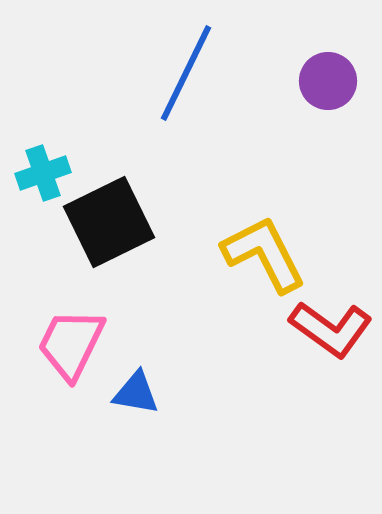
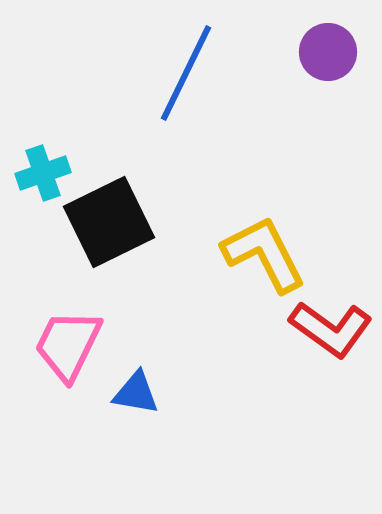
purple circle: moved 29 px up
pink trapezoid: moved 3 px left, 1 px down
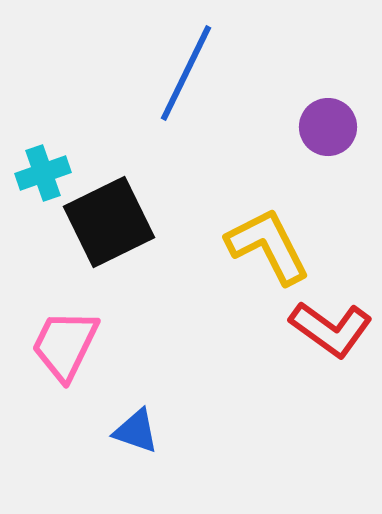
purple circle: moved 75 px down
yellow L-shape: moved 4 px right, 8 px up
pink trapezoid: moved 3 px left
blue triangle: moved 38 px down; rotated 9 degrees clockwise
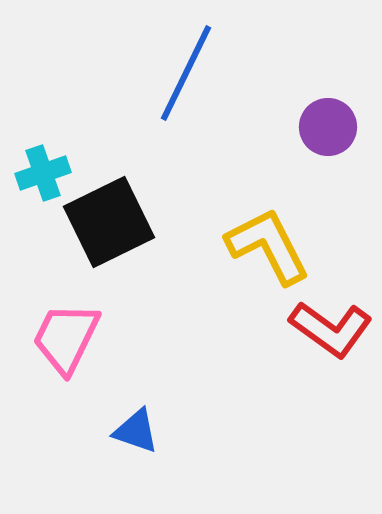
pink trapezoid: moved 1 px right, 7 px up
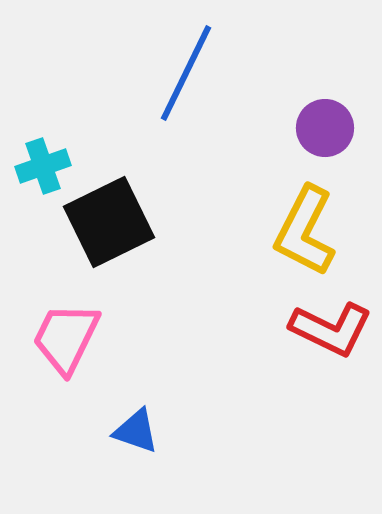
purple circle: moved 3 px left, 1 px down
cyan cross: moved 7 px up
yellow L-shape: moved 37 px right, 15 px up; rotated 126 degrees counterclockwise
red L-shape: rotated 10 degrees counterclockwise
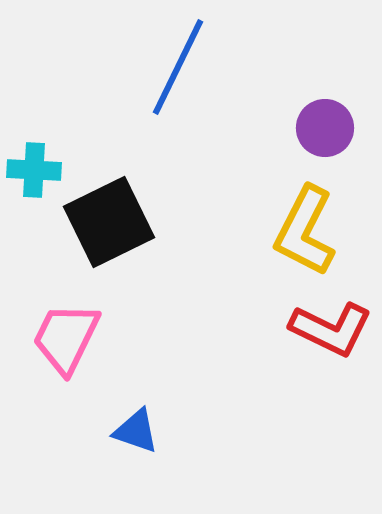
blue line: moved 8 px left, 6 px up
cyan cross: moved 9 px left, 4 px down; rotated 22 degrees clockwise
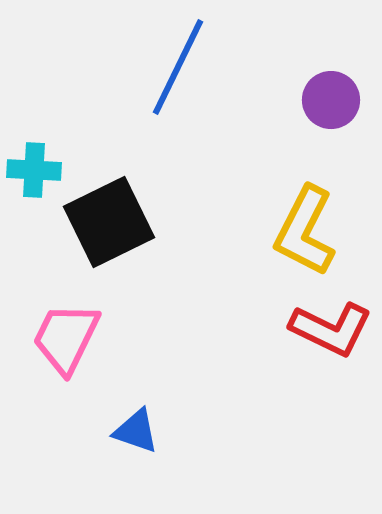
purple circle: moved 6 px right, 28 px up
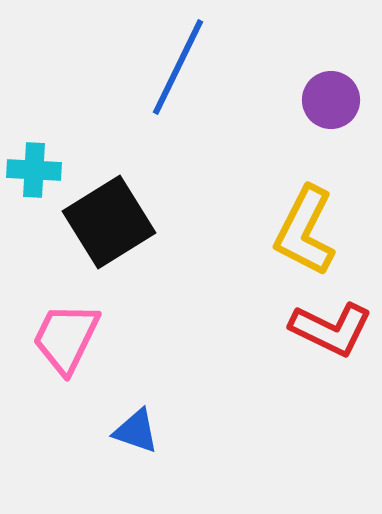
black square: rotated 6 degrees counterclockwise
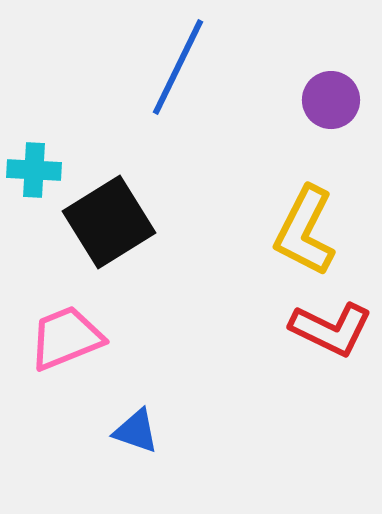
pink trapezoid: rotated 42 degrees clockwise
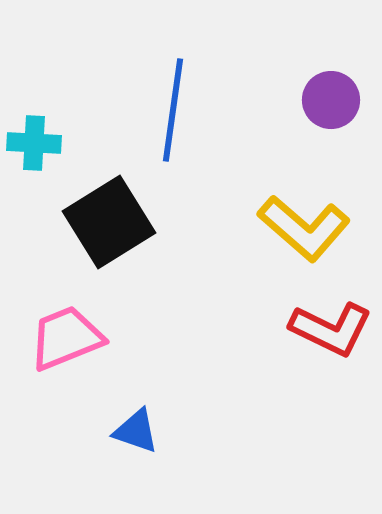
blue line: moved 5 px left, 43 px down; rotated 18 degrees counterclockwise
cyan cross: moved 27 px up
yellow L-shape: moved 1 px left, 3 px up; rotated 76 degrees counterclockwise
